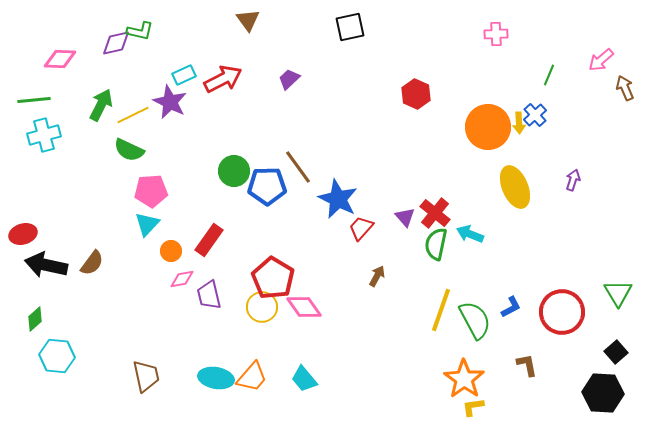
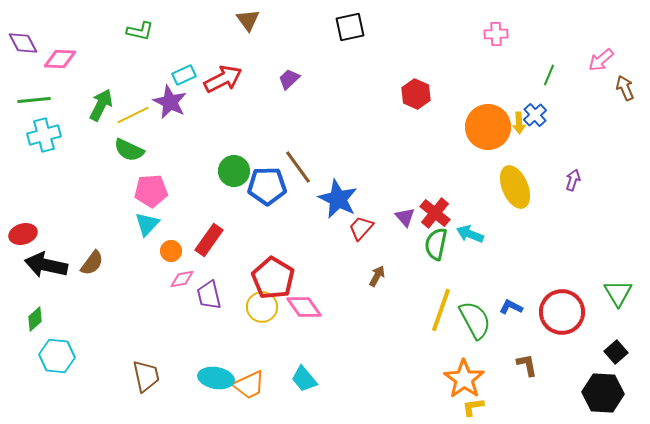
purple diamond at (116, 43): moved 93 px left; rotated 76 degrees clockwise
blue L-shape at (511, 307): rotated 125 degrees counterclockwise
orange trapezoid at (252, 377): moved 3 px left, 8 px down; rotated 24 degrees clockwise
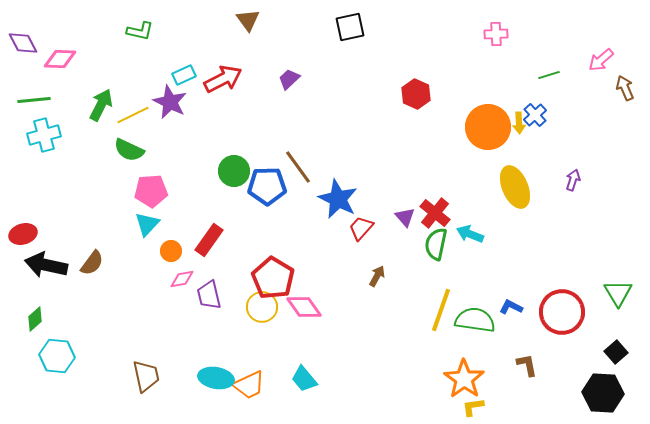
green line at (549, 75): rotated 50 degrees clockwise
green semicircle at (475, 320): rotated 54 degrees counterclockwise
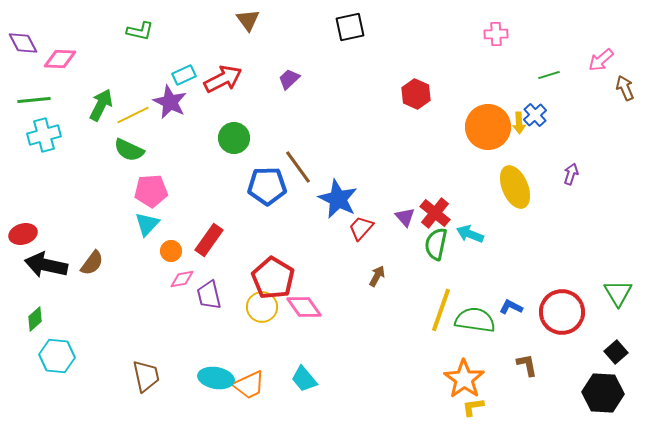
green circle at (234, 171): moved 33 px up
purple arrow at (573, 180): moved 2 px left, 6 px up
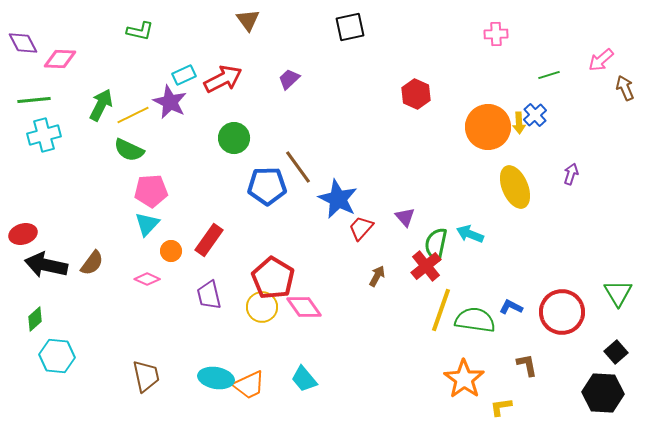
red cross at (435, 213): moved 9 px left, 53 px down; rotated 12 degrees clockwise
pink diamond at (182, 279): moved 35 px left; rotated 35 degrees clockwise
yellow L-shape at (473, 407): moved 28 px right
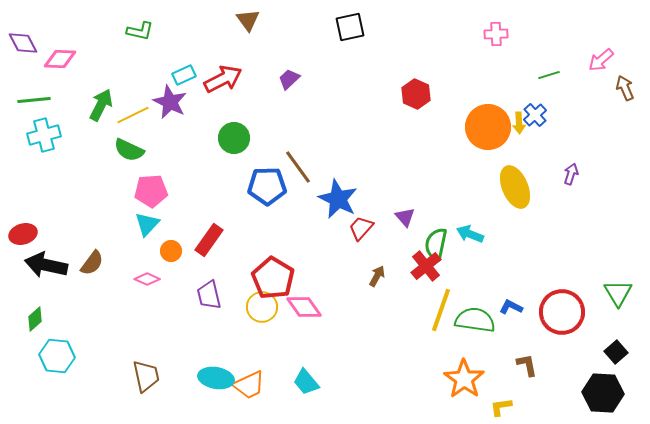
cyan trapezoid at (304, 379): moved 2 px right, 3 px down
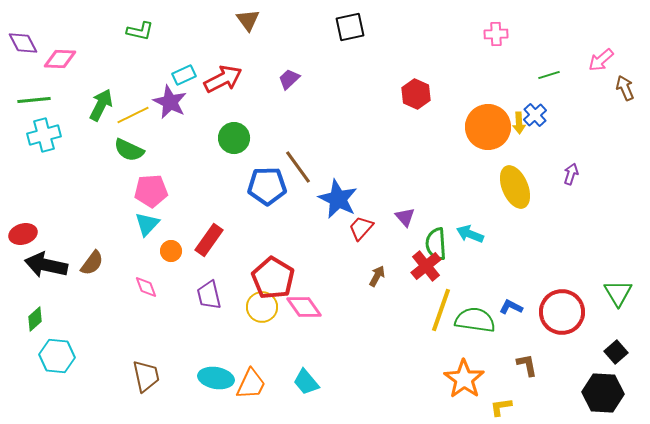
green semicircle at (436, 244): rotated 16 degrees counterclockwise
pink diamond at (147, 279): moved 1 px left, 8 px down; rotated 45 degrees clockwise
orange trapezoid at (249, 385): moved 2 px right, 1 px up; rotated 40 degrees counterclockwise
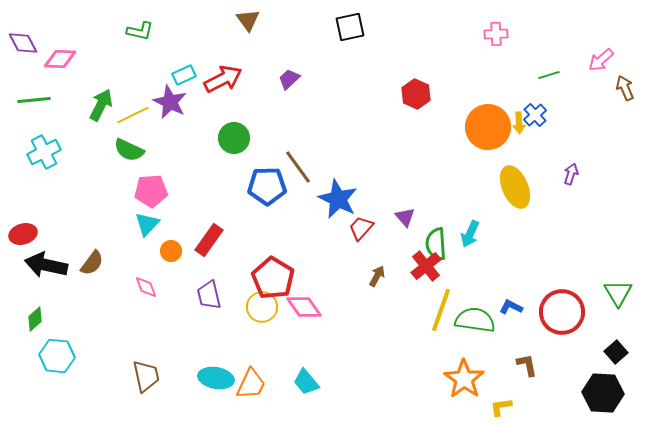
cyan cross at (44, 135): moved 17 px down; rotated 12 degrees counterclockwise
cyan arrow at (470, 234): rotated 88 degrees counterclockwise
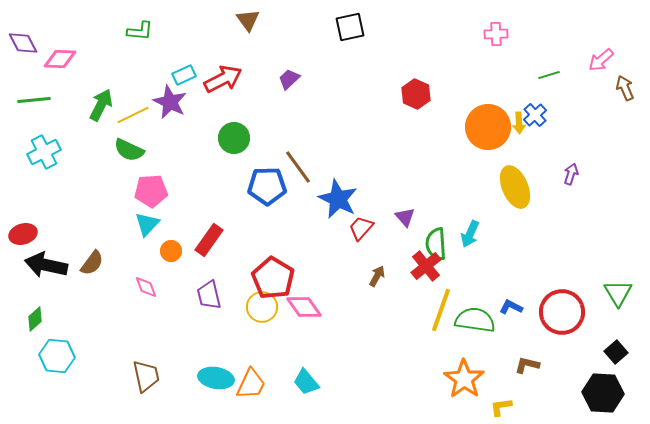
green L-shape at (140, 31): rotated 8 degrees counterclockwise
brown L-shape at (527, 365): rotated 65 degrees counterclockwise
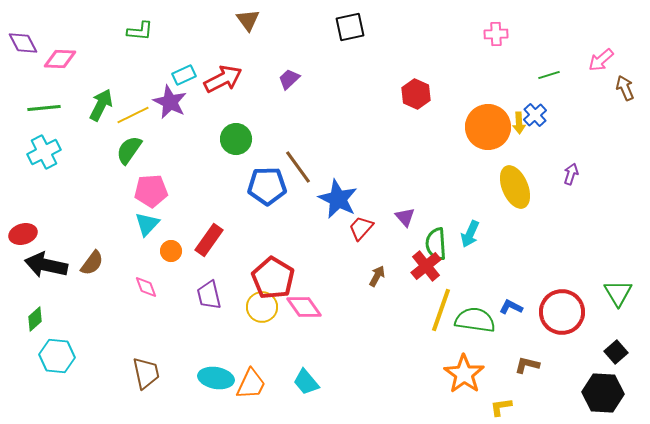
green line at (34, 100): moved 10 px right, 8 px down
green circle at (234, 138): moved 2 px right, 1 px down
green semicircle at (129, 150): rotated 100 degrees clockwise
brown trapezoid at (146, 376): moved 3 px up
orange star at (464, 379): moved 5 px up
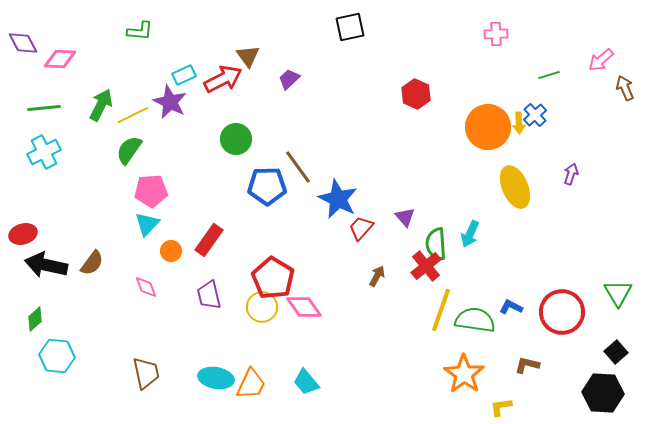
brown triangle at (248, 20): moved 36 px down
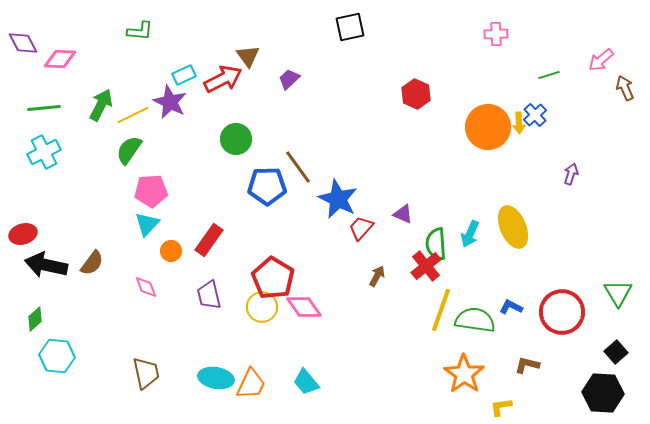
yellow ellipse at (515, 187): moved 2 px left, 40 px down
purple triangle at (405, 217): moved 2 px left, 3 px up; rotated 25 degrees counterclockwise
